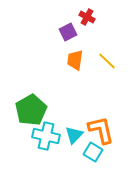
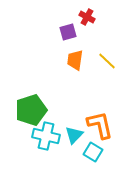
purple square: rotated 12 degrees clockwise
green pentagon: rotated 12 degrees clockwise
orange L-shape: moved 1 px left, 5 px up
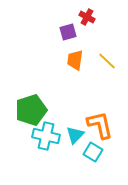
cyan triangle: moved 1 px right
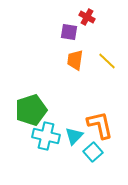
purple square: moved 1 px right; rotated 24 degrees clockwise
cyan triangle: moved 1 px left, 1 px down
cyan square: rotated 18 degrees clockwise
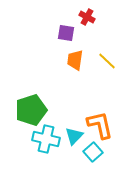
purple square: moved 3 px left, 1 px down
cyan cross: moved 3 px down
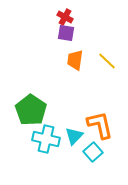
red cross: moved 22 px left
green pentagon: rotated 20 degrees counterclockwise
